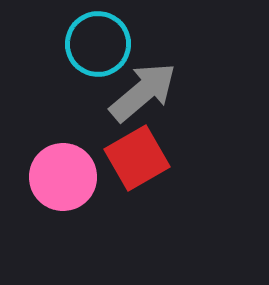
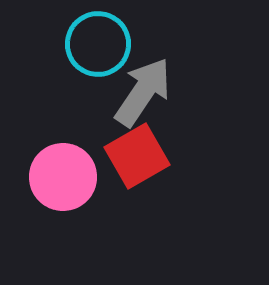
gray arrow: rotated 16 degrees counterclockwise
red square: moved 2 px up
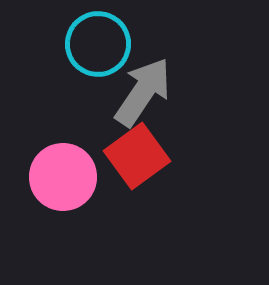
red square: rotated 6 degrees counterclockwise
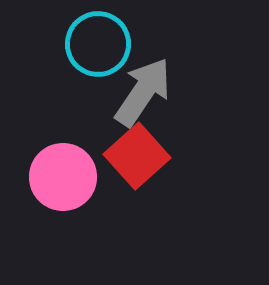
red square: rotated 6 degrees counterclockwise
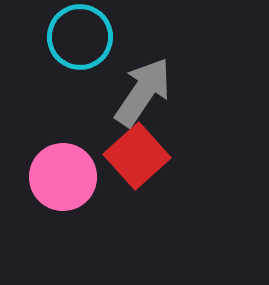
cyan circle: moved 18 px left, 7 px up
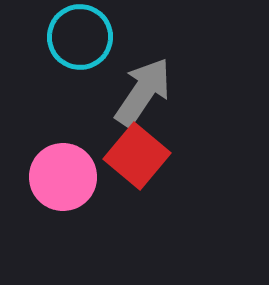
red square: rotated 8 degrees counterclockwise
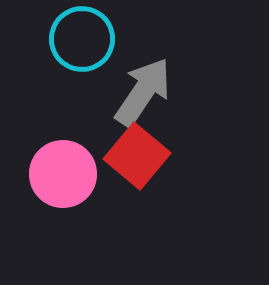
cyan circle: moved 2 px right, 2 px down
pink circle: moved 3 px up
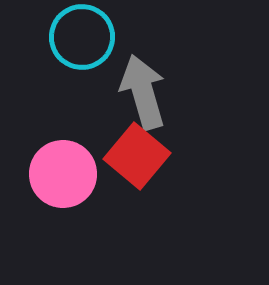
cyan circle: moved 2 px up
gray arrow: rotated 50 degrees counterclockwise
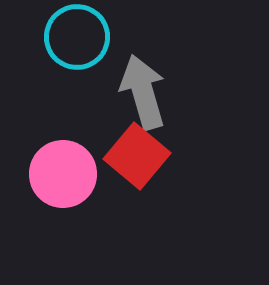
cyan circle: moved 5 px left
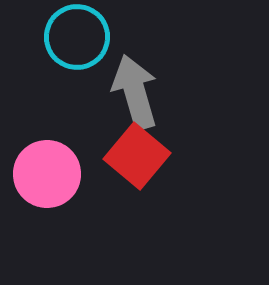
gray arrow: moved 8 px left
pink circle: moved 16 px left
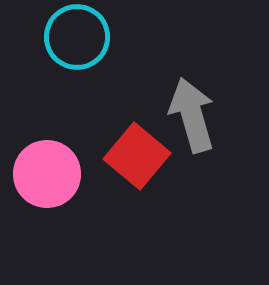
gray arrow: moved 57 px right, 23 px down
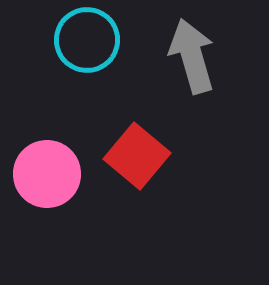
cyan circle: moved 10 px right, 3 px down
gray arrow: moved 59 px up
